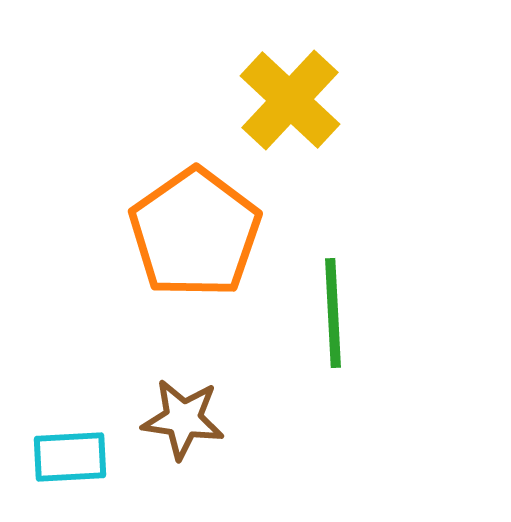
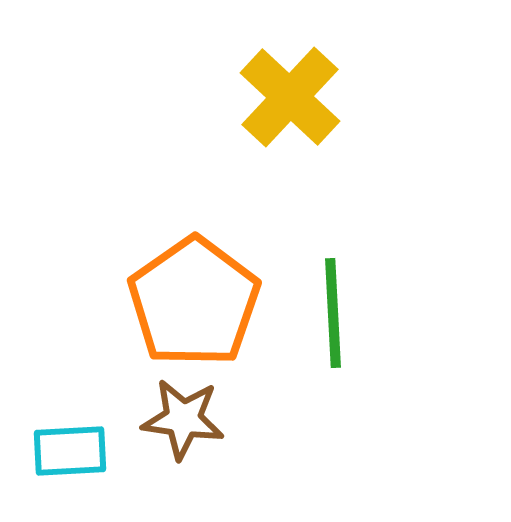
yellow cross: moved 3 px up
orange pentagon: moved 1 px left, 69 px down
cyan rectangle: moved 6 px up
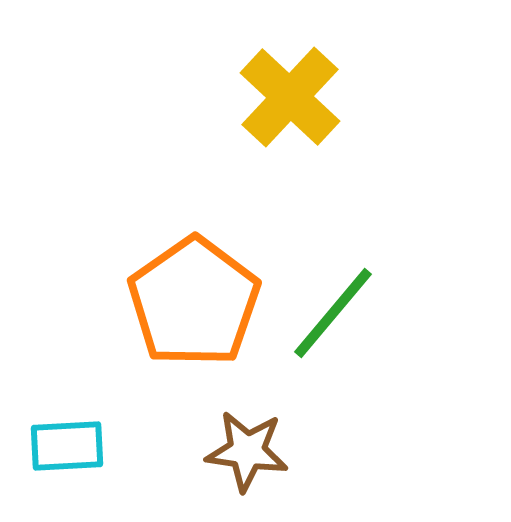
green line: rotated 43 degrees clockwise
brown star: moved 64 px right, 32 px down
cyan rectangle: moved 3 px left, 5 px up
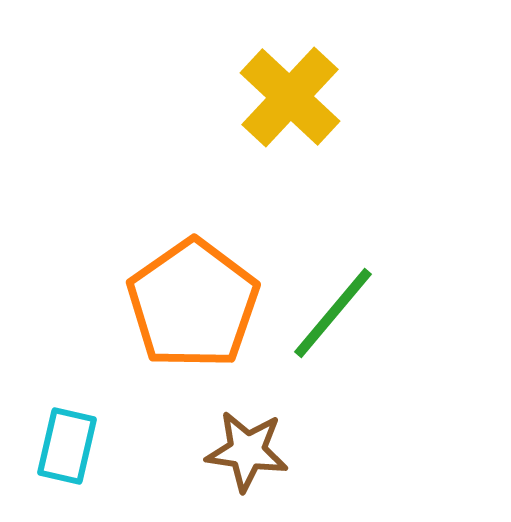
orange pentagon: moved 1 px left, 2 px down
cyan rectangle: rotated 74 degrees counterclockwise
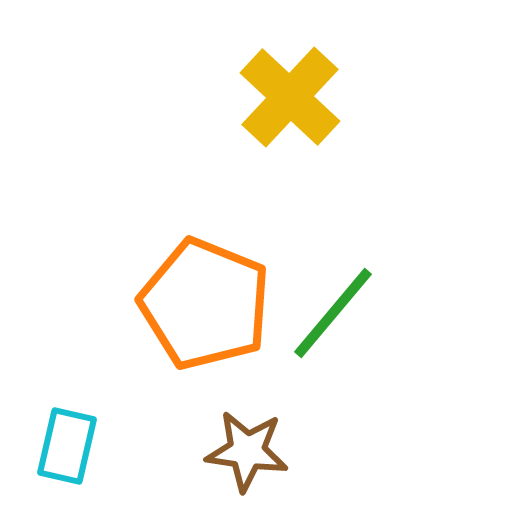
orange pentagon: moved 12 px right; rotated 15 degrees counterclockwise
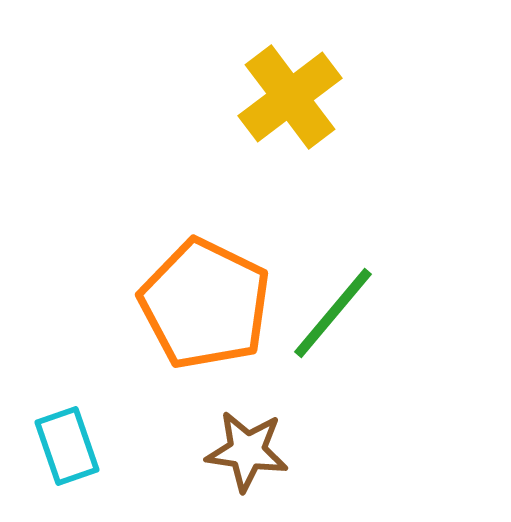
yellow cross: rotated 10 degrees clockwise
orange pentagon: rotated 4 degrees clockwise
cyan rectangle: rotated 32 degrees counterclockwise
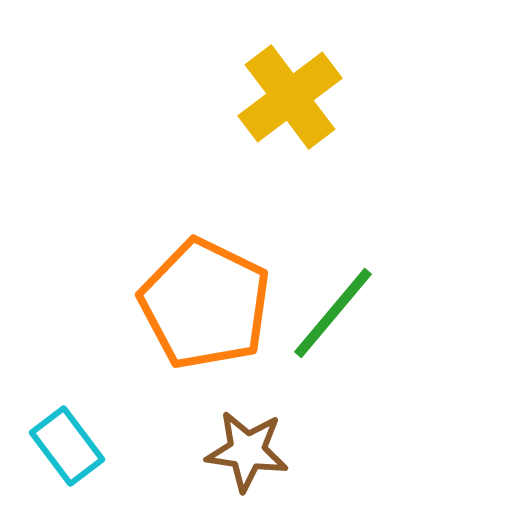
cyan rectangle: rotated 18 degrees counterclockwise
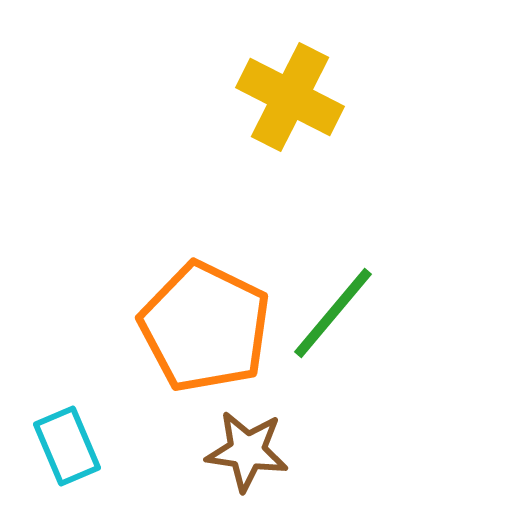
yellow cross: rotated 26 degrees counterclockwise
orange pentagon: moved 23 px down
cyan rectangle: rotated 14 degrees clockwise
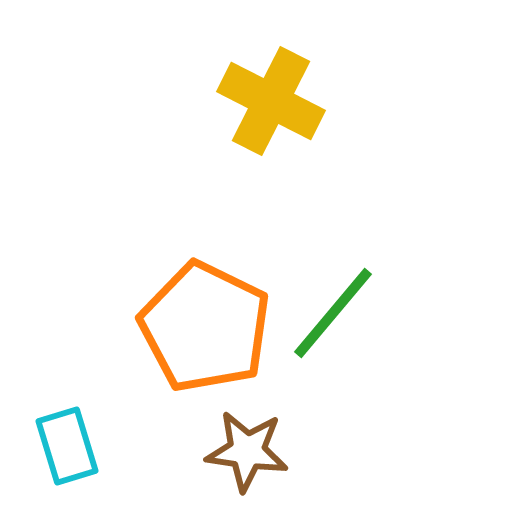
yellow cross: moved 19 px left, 4 px down
cyan rectangle: rotated 6 degrees clockwise
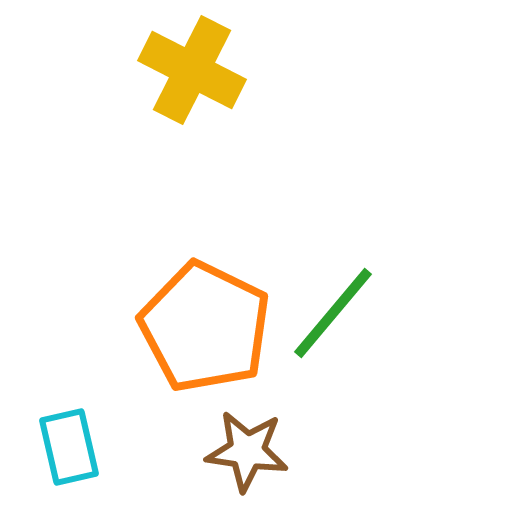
yellow cross: moved 79 px left, 31 px up
cyan rectangle: moved 2 px right, 1 px down; rotated 4 degrees clockwise
